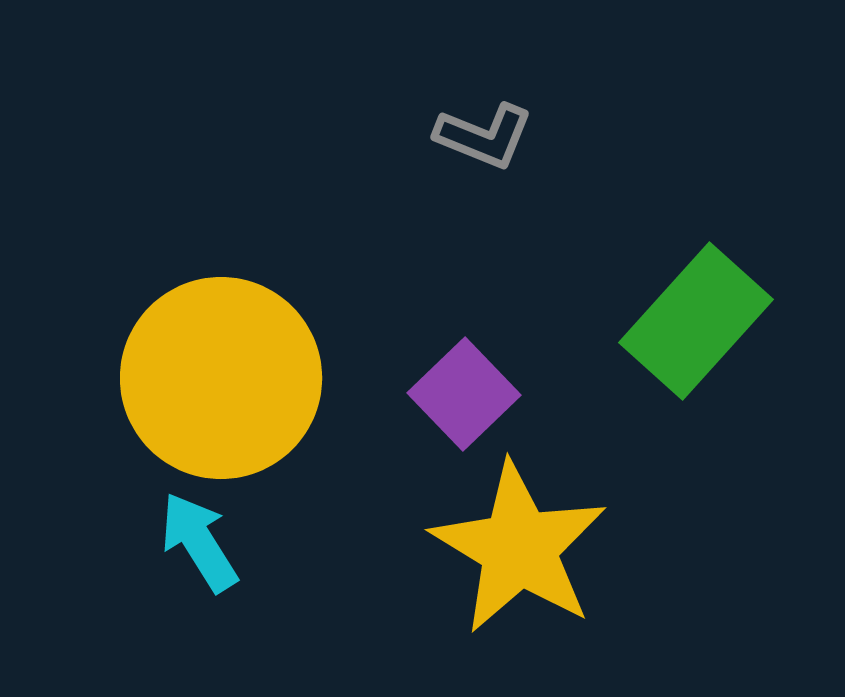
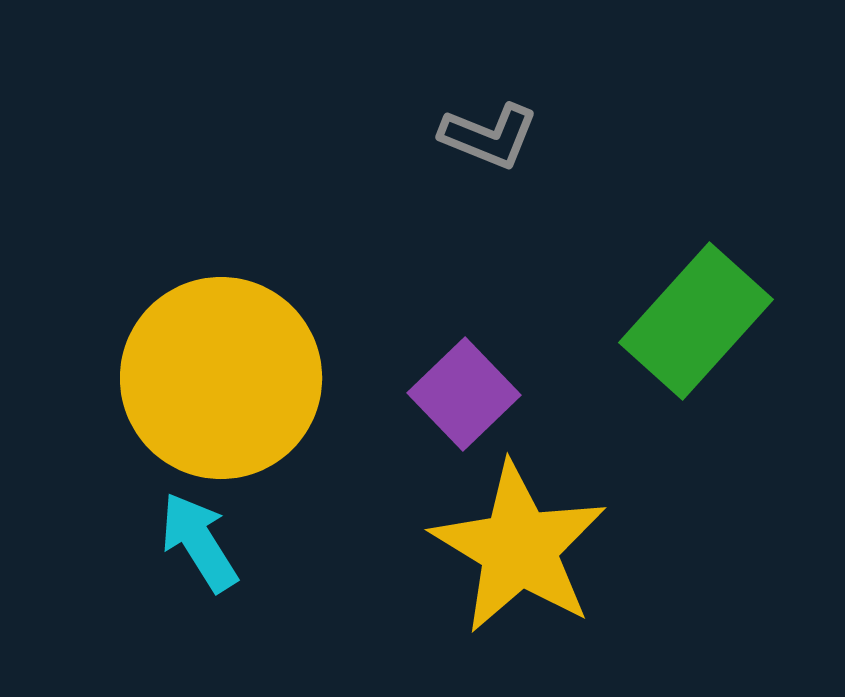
gray L-shape: moved 5 px right
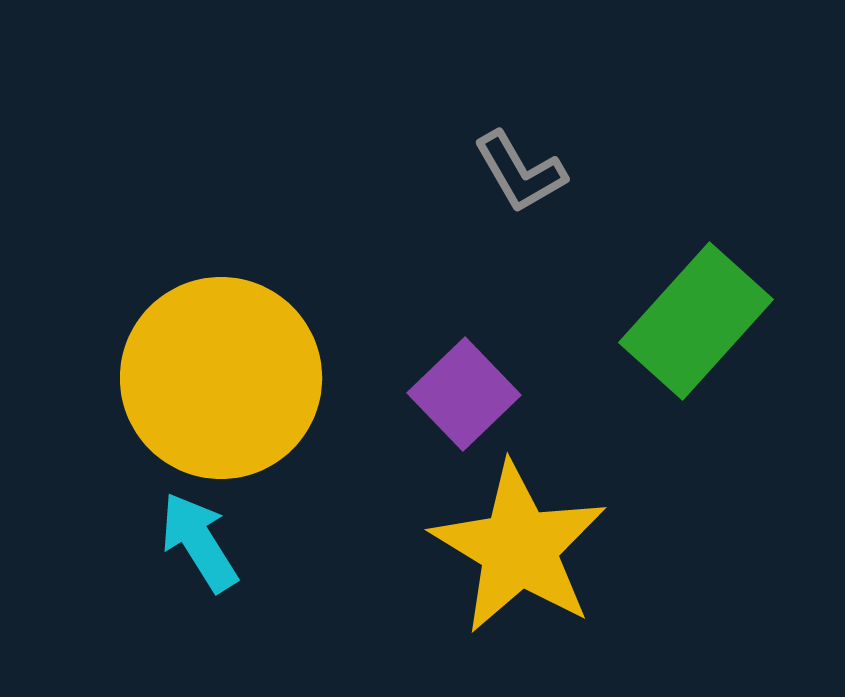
gray L-shape: moved 31 px right, 36 px down; rotated 38 degrees clockwise
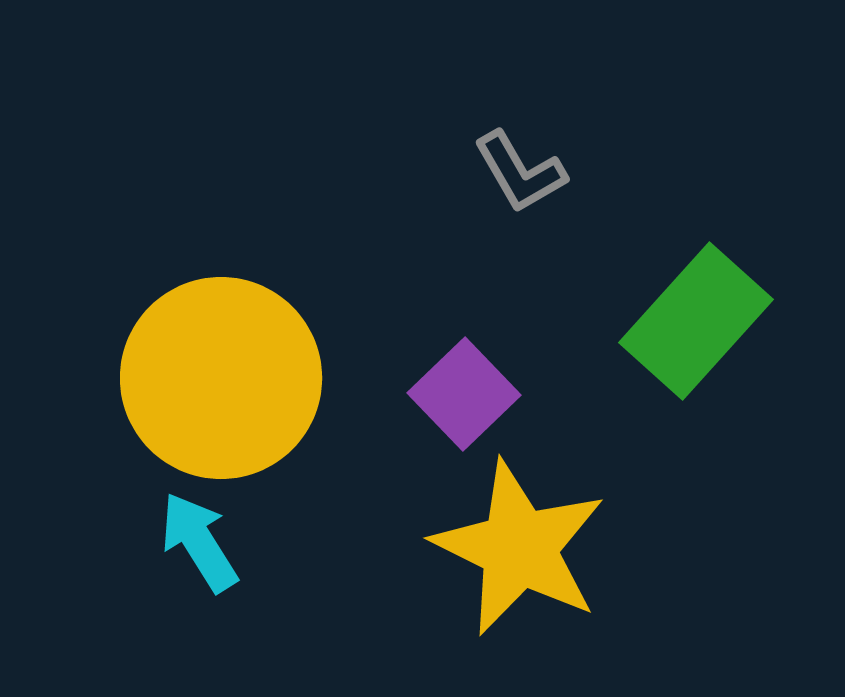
yellow star: rotated 5 degrees counterclockwise
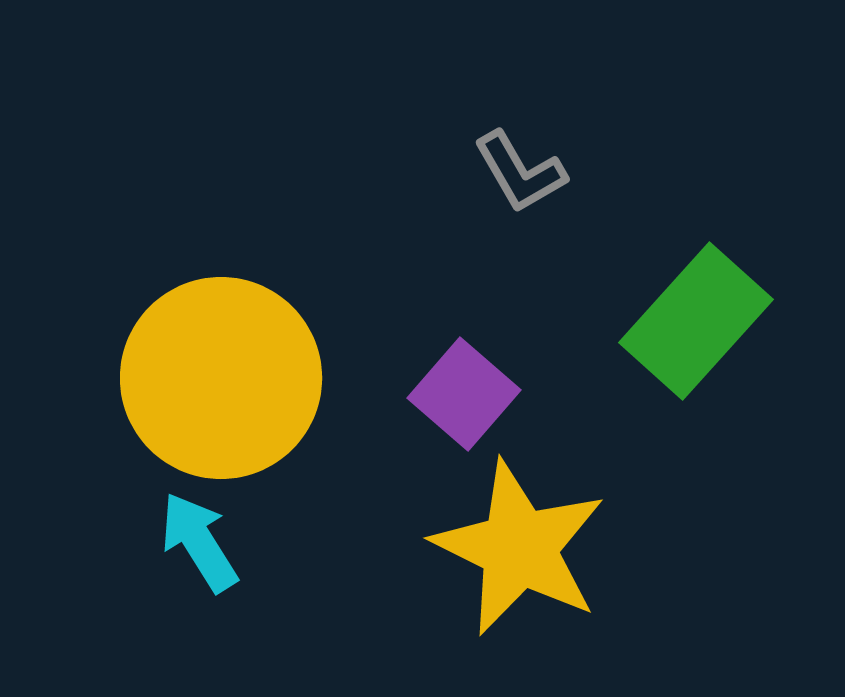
purple square: rotated 5 degrees counterclockwise
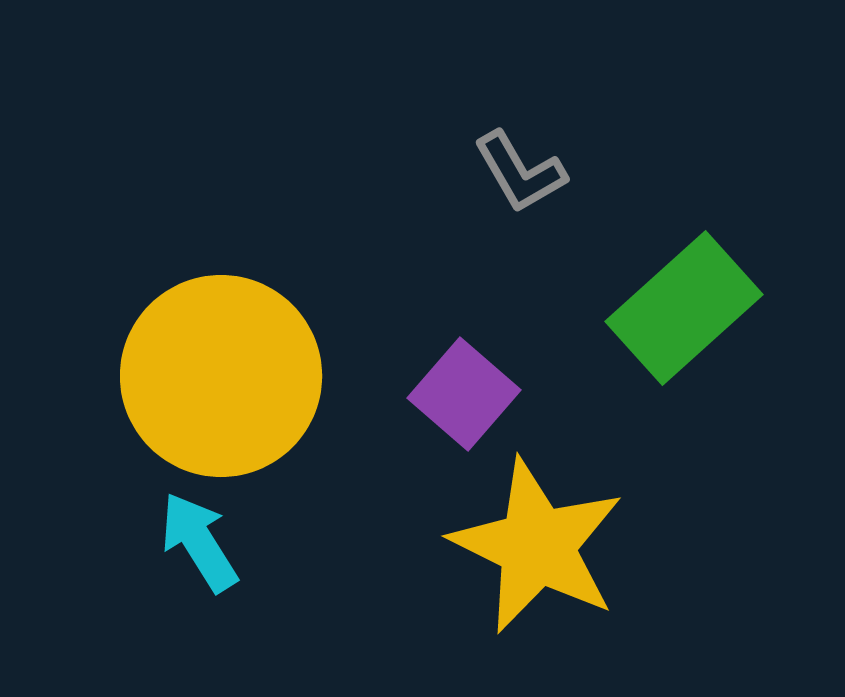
green rectangle: moved 12 px left, 13 px up; rotated 6 degrees clockwise
yellow circle: moved 2 px up
yellow star: moved 18 px right, 2 px up
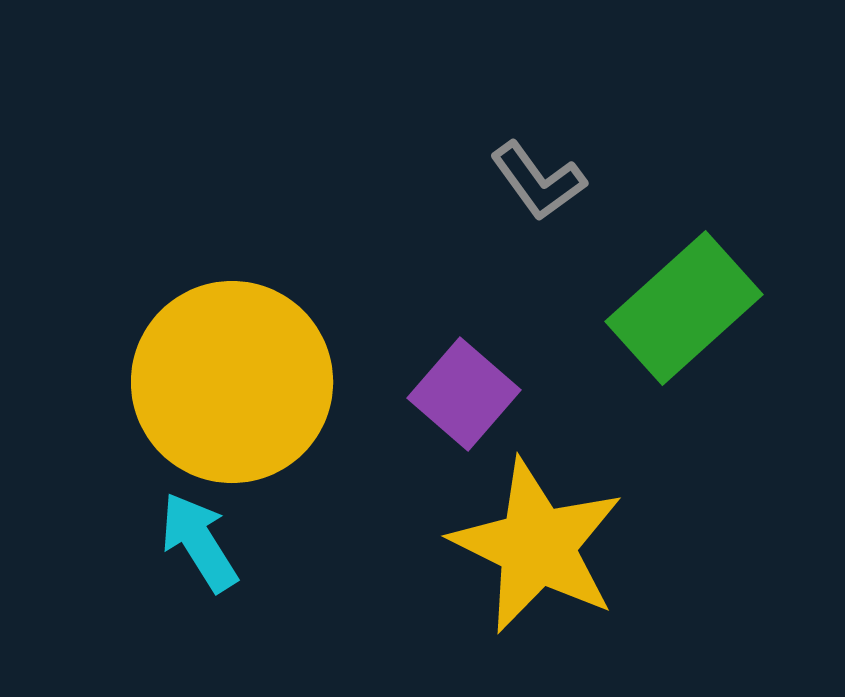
gray L-shape: moved 18 px right, 9 px down; rotated 6 degrees counterclockwise
yellow circle: moved 11 px right, 6 px down
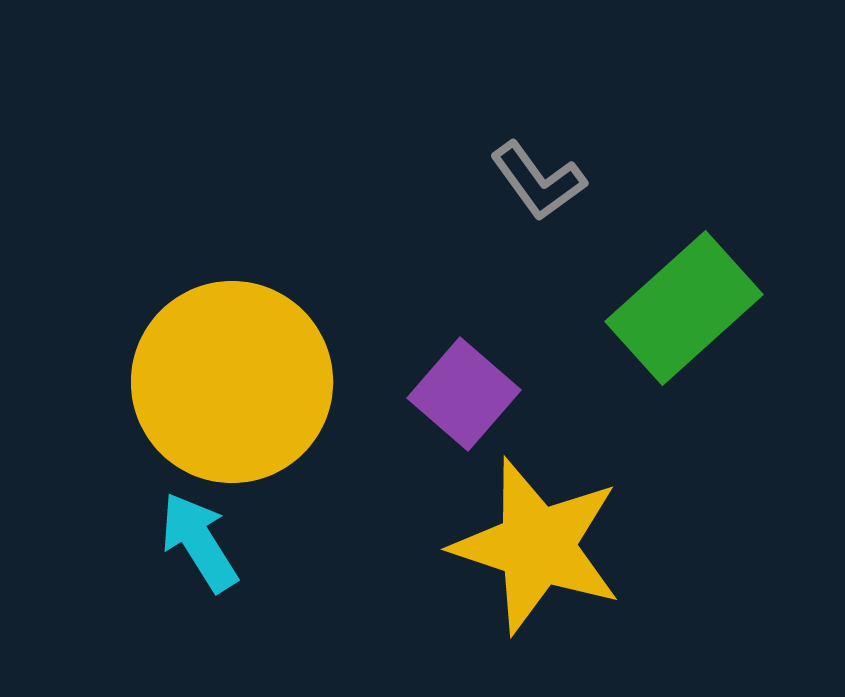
yellow star: rotated 8 degrees counterclockwise
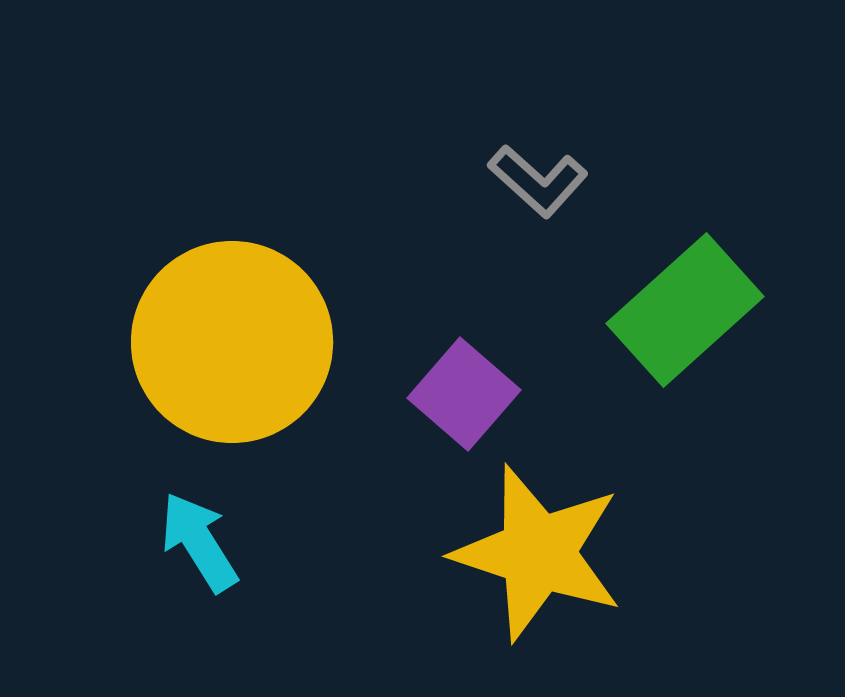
gray L-shape: rotated 12 degrees counterclockwise
green rectangle: moved 1 px right, 2 px down
yellow circle: moved 40 px up
yellow star: moved 1 px right, 7 px down
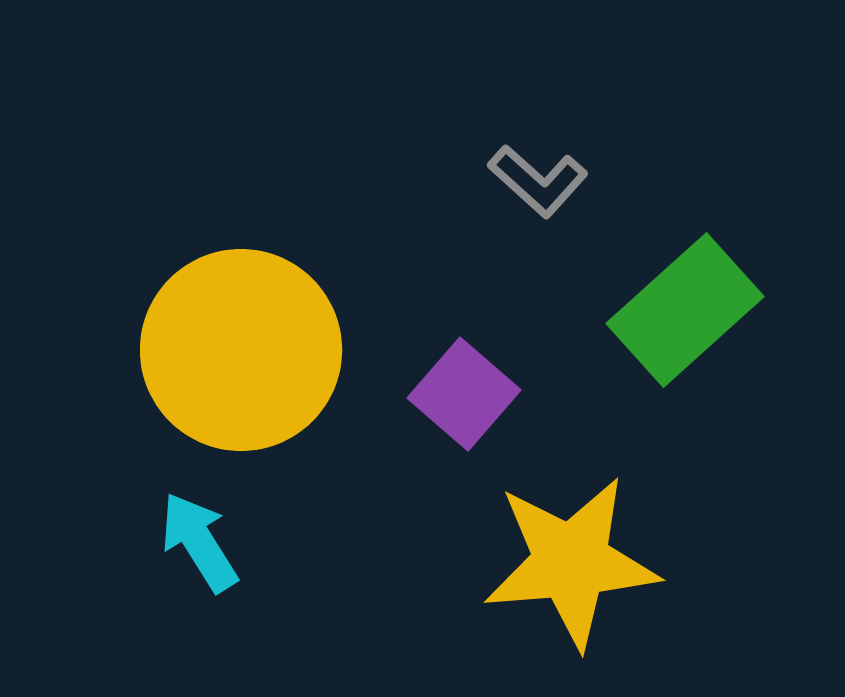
yellow circle: moved 9 px right, 8 px down
yellow star: moved 33 px right, 9 px down; rotated 23 degrees counterclockwise
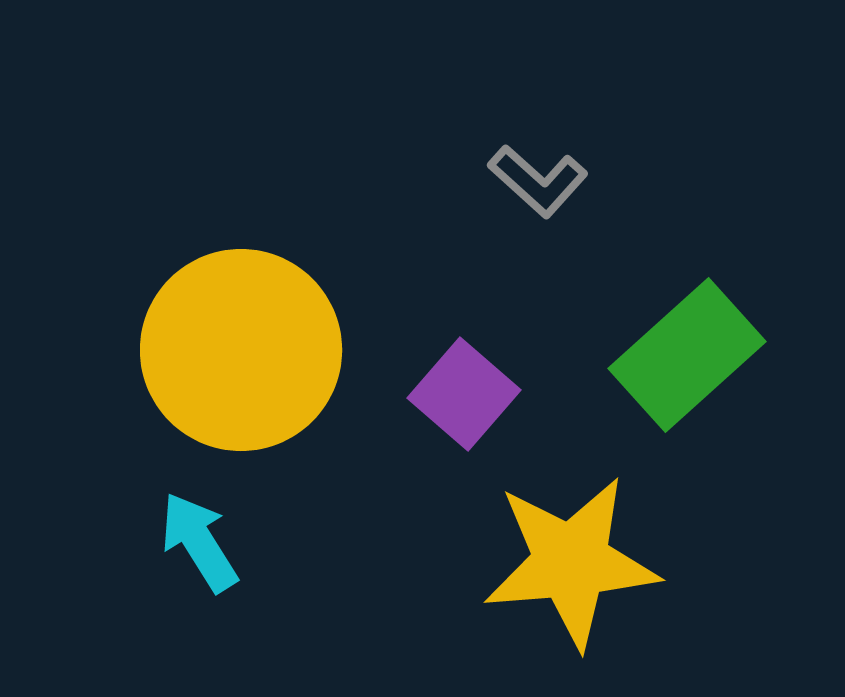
green rectangle: moved 2 px right, 45 px down
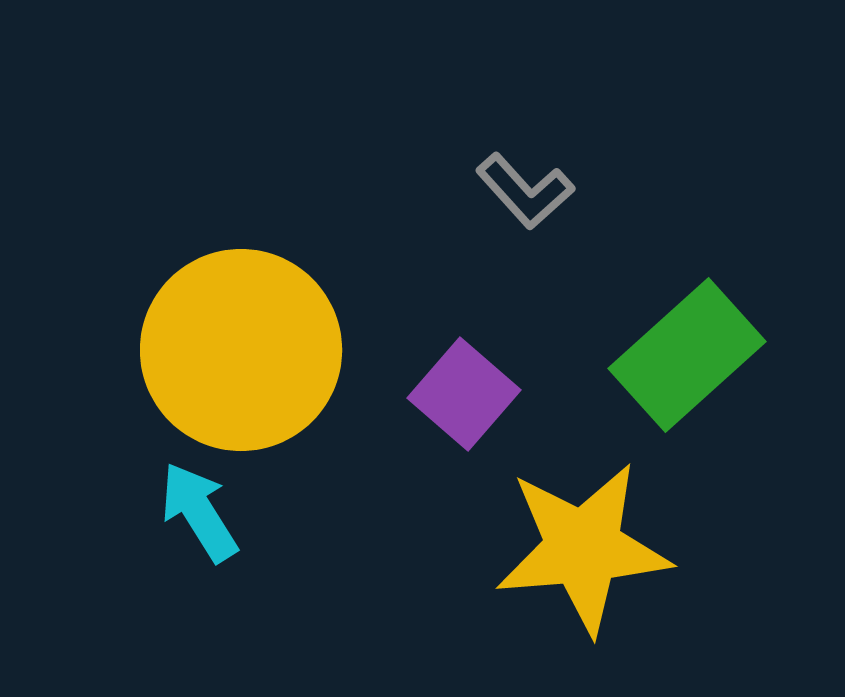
gray L-shape: moved 13 px left, 10 px down; rotated 6 degrees clockwise
cyan arrow: moved 30 px up
yellow star: moved 12 px right, 14 px up
